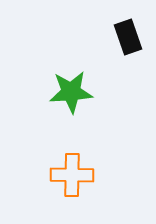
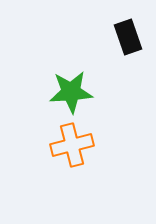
orange cross: moved 30 px up; rotated 15 degrees counterclockwise
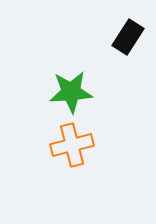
black rectangle: rotated 52 degrees clockwise
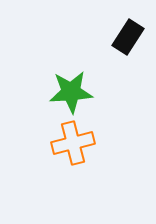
orange cross: moved 1 px right, 2 px up
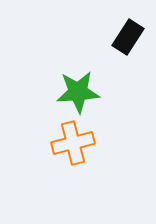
green star: moved 7 px right
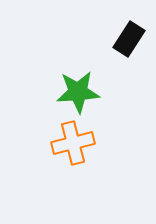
black rectangle: moved 1 px right, 2 px down
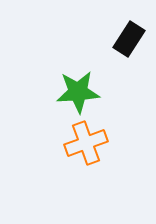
orange cross: moved 13 px right; rotated 6 degrees counterclockwise
